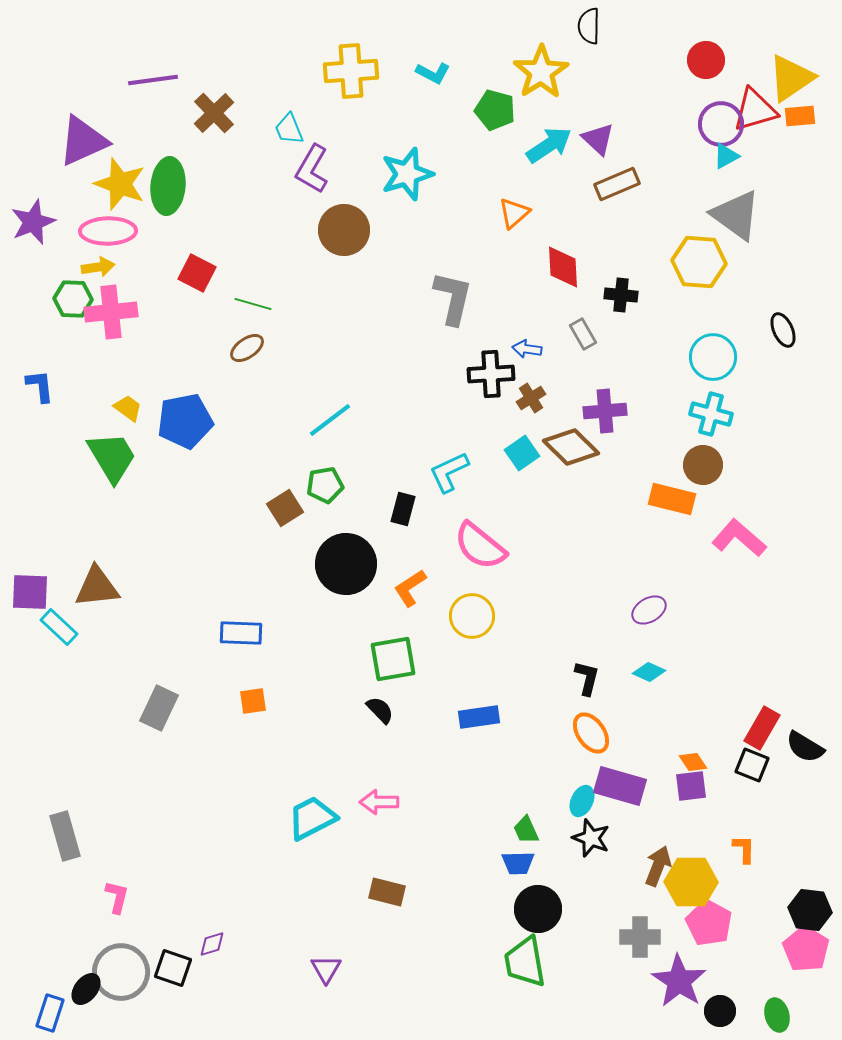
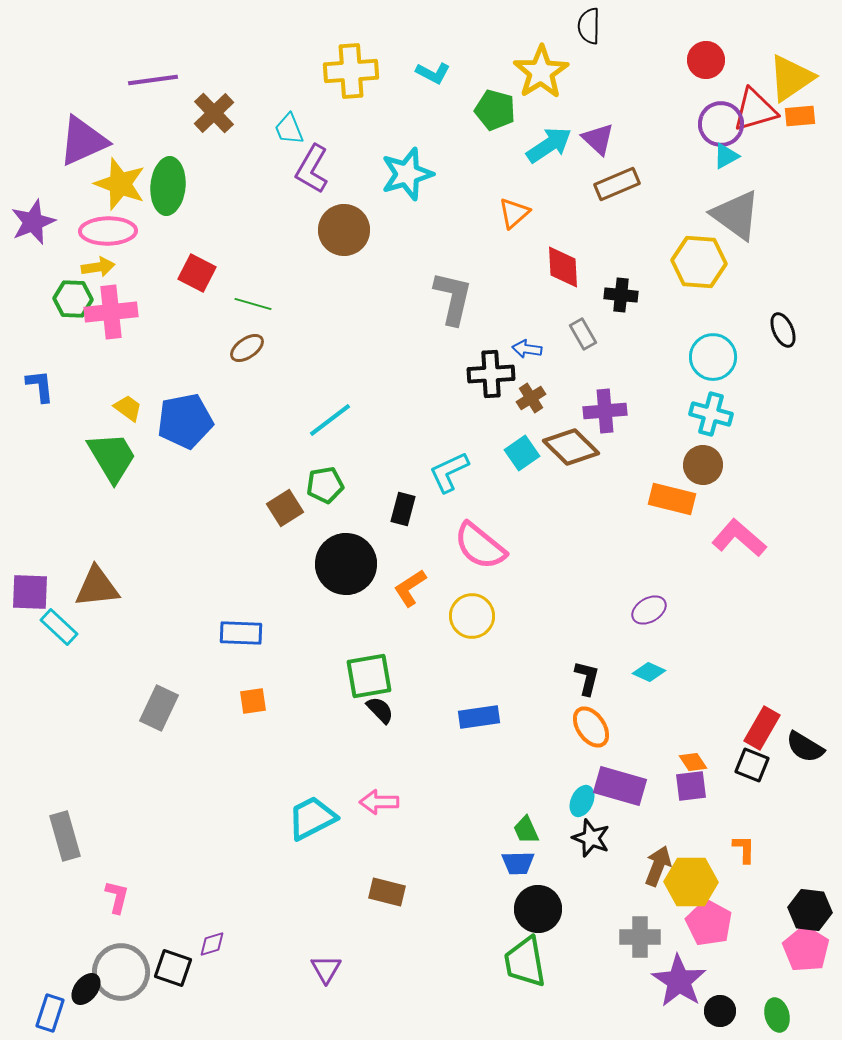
green square at (393, 659): moved 24 px left, 17 px down
orange ellipse at (591, 733): moved 6 px up
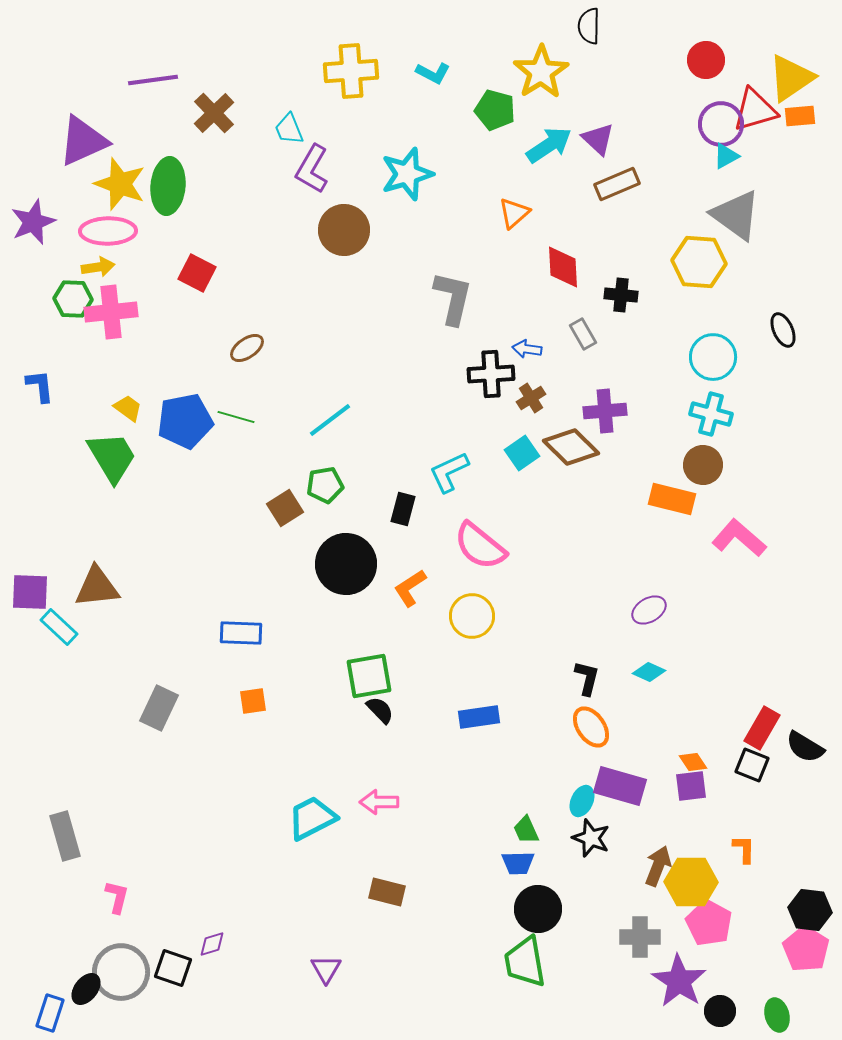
green line at (253, 304): moved 17 px left, 113 px down
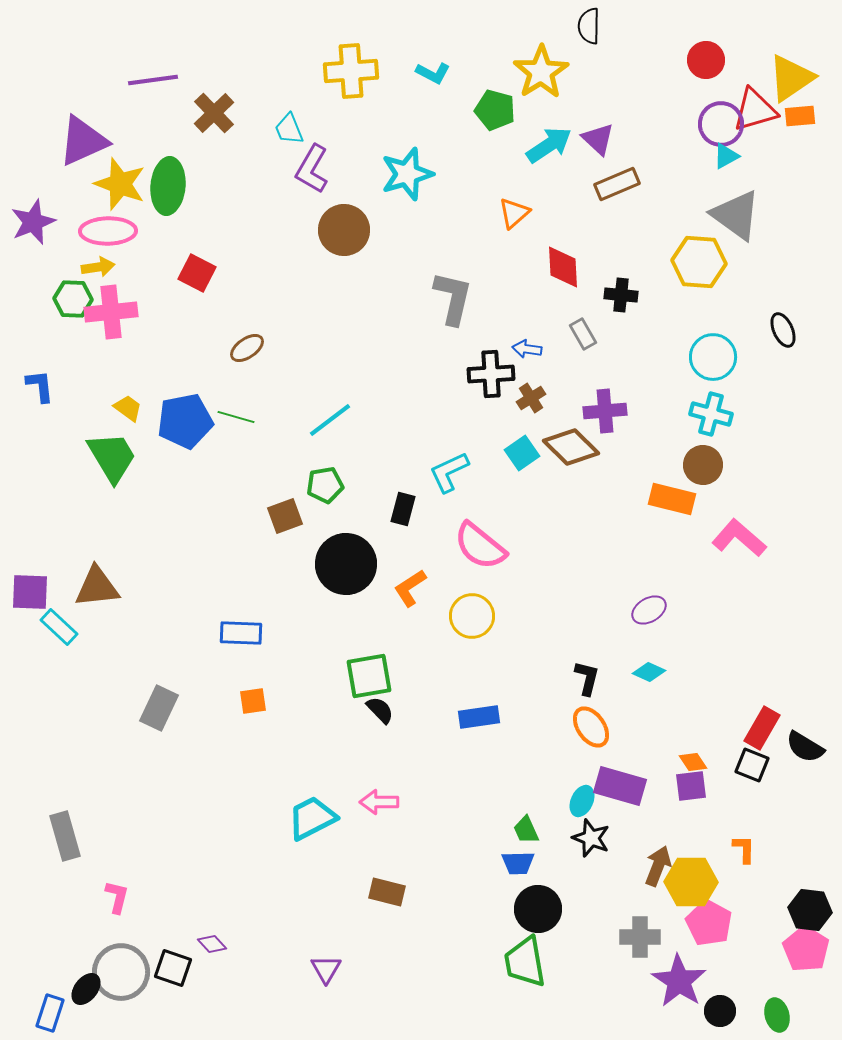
brown square at (285, 508): moved 8 px down; rotated 12 degrees clockwise
purple diamond at (212, 944): rotated 64 degrees clockwise
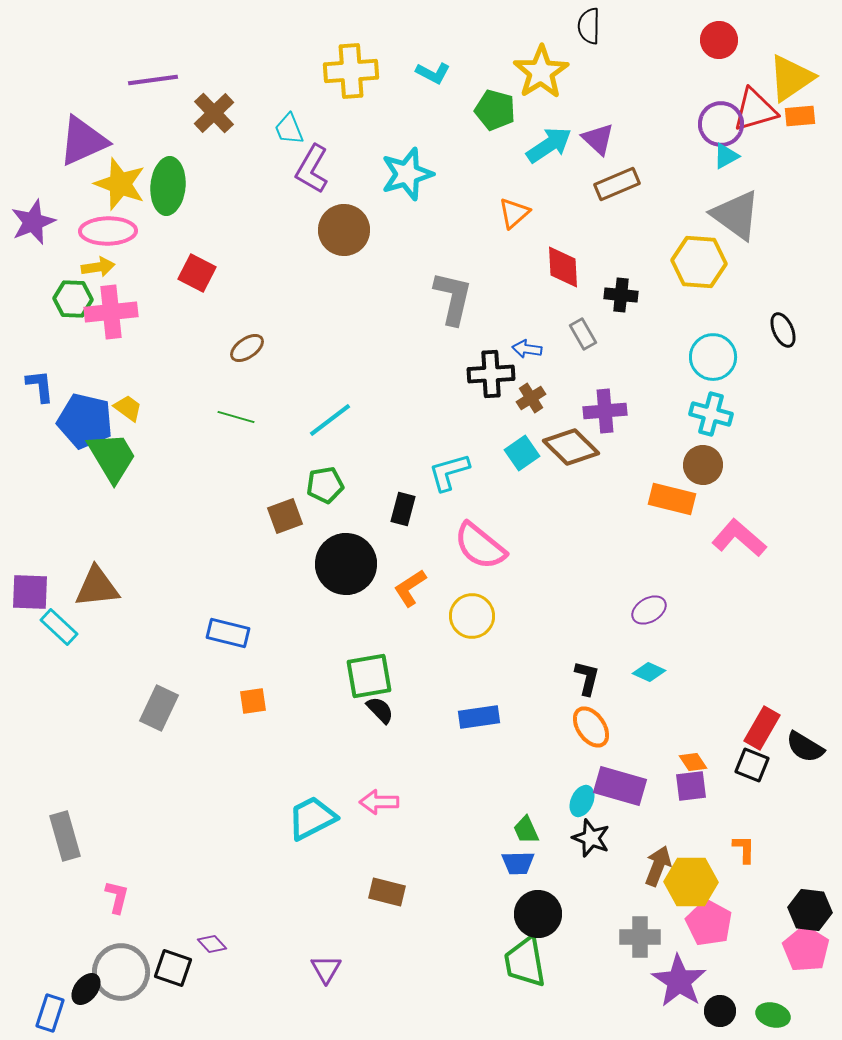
red circle at (706, 60): moved 13 px right, 20 px up
blue pentagon at (185, 421): moved 100 px left; rotated 24 degrees clockwise
cyan L-shape at (449, 472): rotated 9 degrees clockwise
blue rectangle at (241, 633): moved 13 px left; rotated 12 degrees clockwise
black circle at (538, 909): moved 5 px down
green ellipse at (777, 1015): moved 4 px left; rotated 60 degrees counterclockwise
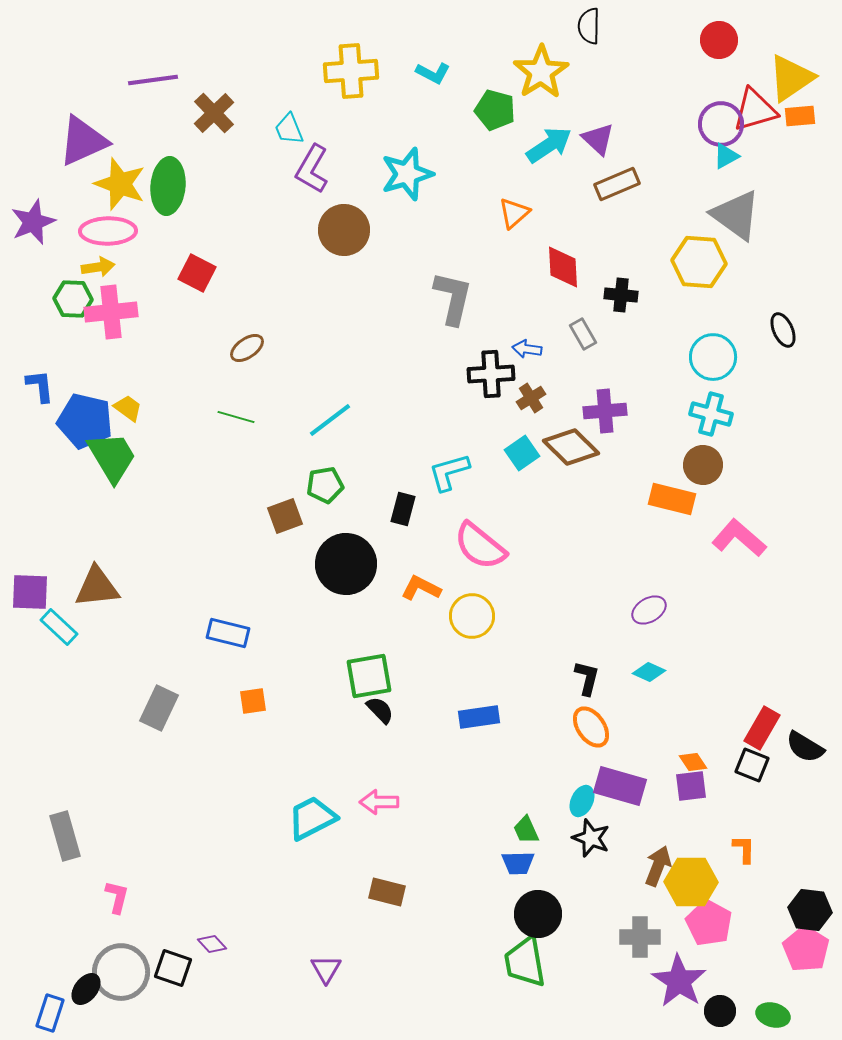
orange L-shape at (410, 588): moved 11 px right; rotated 60 degrees clockwise
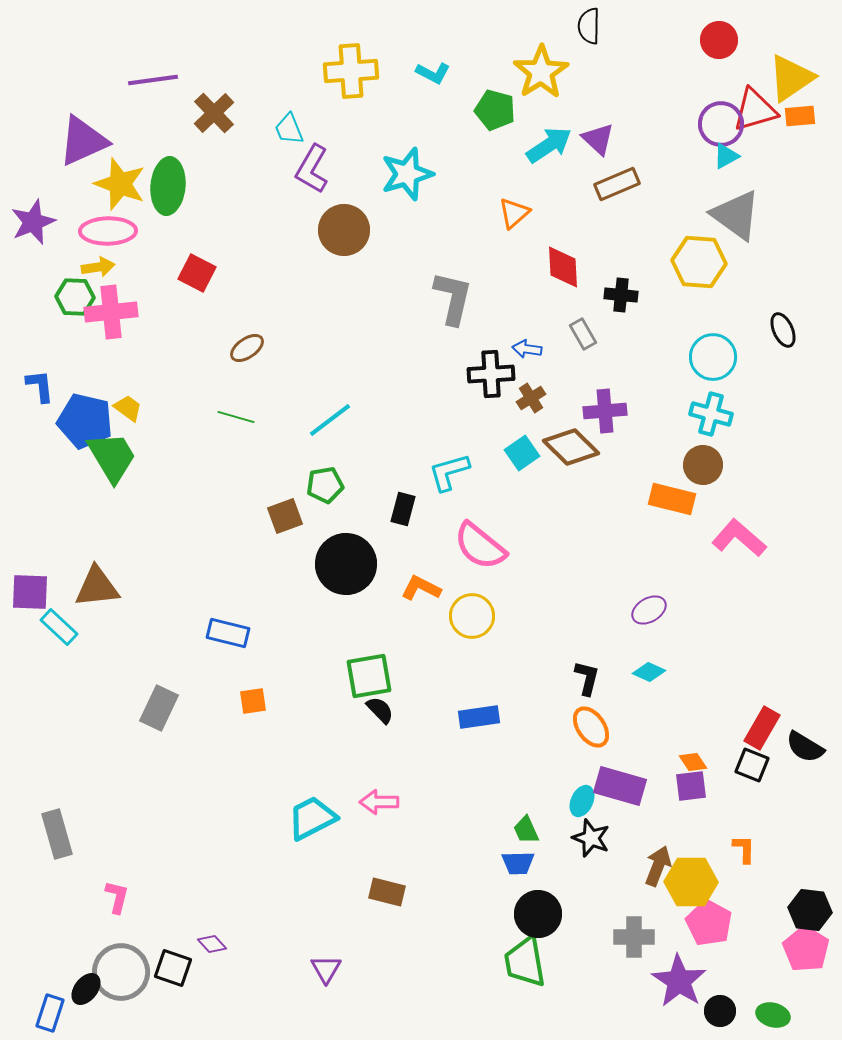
green hexagon at (73, 299): moved 2 px right, 2 px up
gray rectangle at (65, 836): moved 8 px left, 2 px up
gray cross at (640, 937): moved 6 px left
